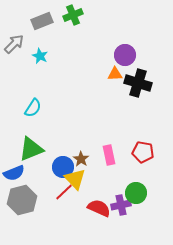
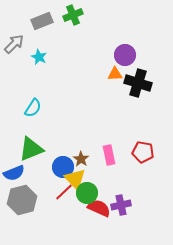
cyan star: moved 1 px left, 1 px down
green circle: moved 49 px left
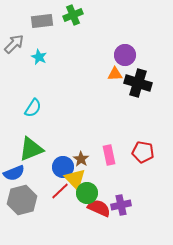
gray rectangle: rotated 15 degrees clockwise
red line: moved 4 px left, 1 px up
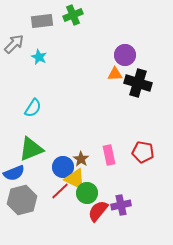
yellow triangle: rotated 20 degrees counterclockwise
red semicircle: moved 1 px left, 3 px down; rotated 75 degrees counterclockwise
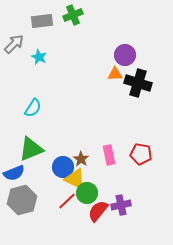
red pentagon: moved 2 px left, 2 px down
red line: moved 7 px right, 10 px down
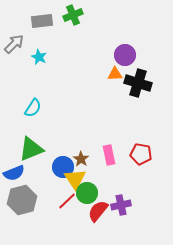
yellow triangle: rotated 30 degrees clockwise
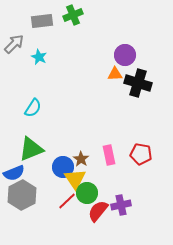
gray hexagon: moved 5 px up; rotated 12 degrees counterclockwise
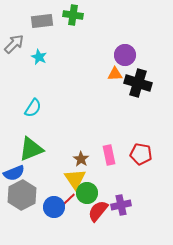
green cross: rotated 30 degrees clockwise
blue circle: moved 9 px left, 40 px down
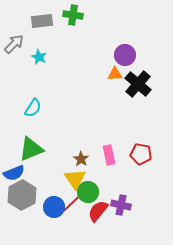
black cross: moved 1 px down; rotated 24 degrees clockwise
green circle: moved 1 px right, 1 px up
red line: moved 4 px right, 3 px down
purple cross: rotated 24 degrees clockwise
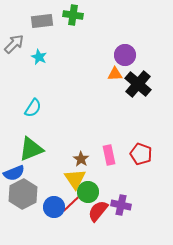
red pentagon: rotated 10 degrees clockwise
gray hexagon: moved 1 px right, 1 px up
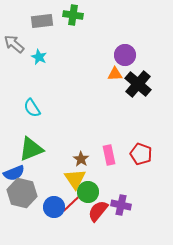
gray arrow: rotated 95 degrees counterclockwise
cyan semicircle: moved 1 px left; rotated 114 degrees clockwise
gray hexagon: moved 1 px left, 1 px up; rotated 20 degrees counterclockwise
